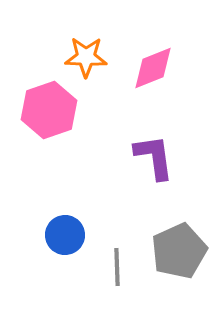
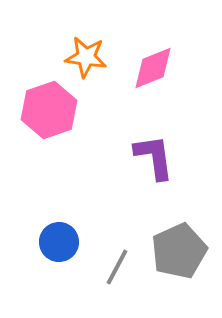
orange star: rotated 6 degrees clockwise
blue circle: moved 6 px left, 7 px down
gray line: rotated 30 degrees clockwise
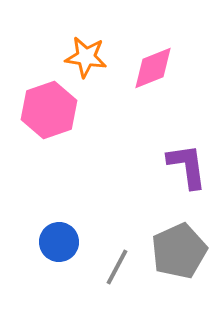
purple L-shape: moved 33 px right, 9 px down
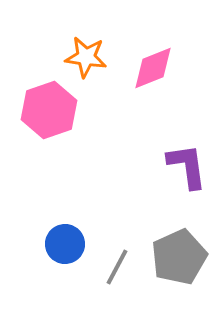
blue circle: moved 6 px right, 2 px down
gray pentagon: moved 6 px down
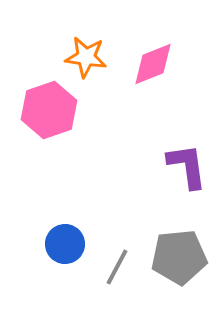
pink diamond: moved 4 px up
gray pentagon: rotated 18 degrees clockwise
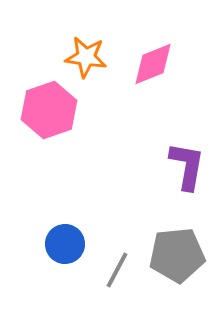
purple L-shape: rotated 18 degrees clockwise
gray pentagon: moved 2 px left, 2 px up
gray line: moved 3 px down
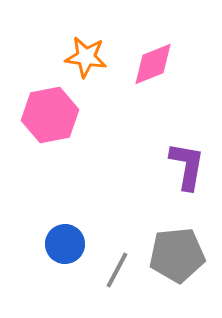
pink hexagon: moved 1 px right, 5 px down; rotated 8 degrees clockwise
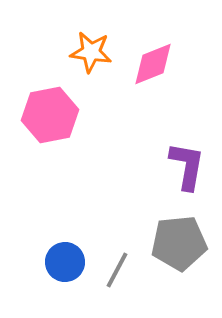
orange star: moved 5 px right, 5 px up
blue circle: moved 18 px down
gray pentagon: moved 2 px right, 12 px up
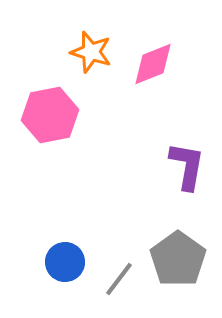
orange star: rotated 9 degrees clockwise
gray pentagon: moved 1 px left, 16 px down; rotated 30 degrees counterclockwise
gray line: moved 2 px right, 9 px down; rotated 9 degrees clockwise
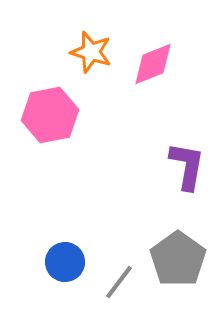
gray line: moved 3 px down
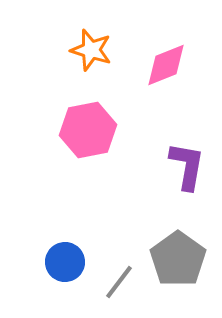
orange star: moved 2 px up
pink diamond: moved 13 px right, 1 px down
pink hexagon: moved 38 px right, 15 px down
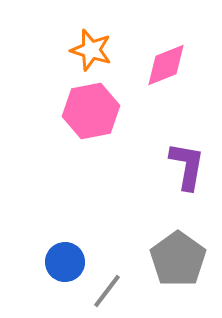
pink hexagon: moved 3 px right, 19 px up
gray line: moved 12 px left, 9 px down
